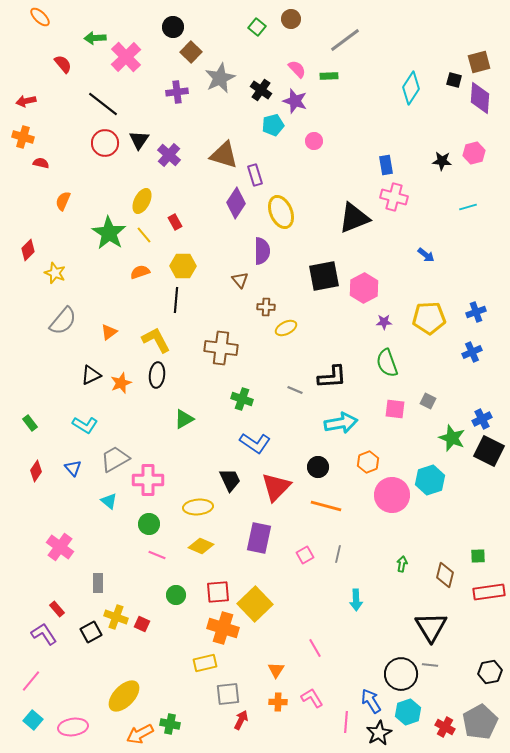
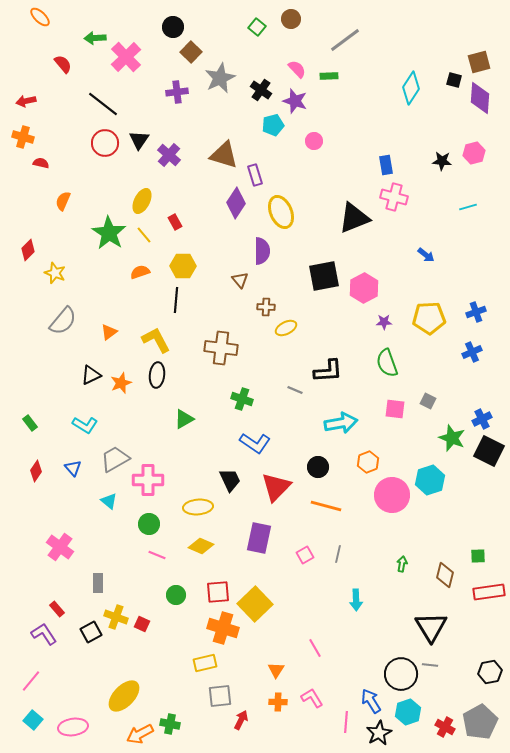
black L-shape at (332, 377): moved 4 px left, 6 px up
gray square at (228, 694): moved 8 px left, 2 px down
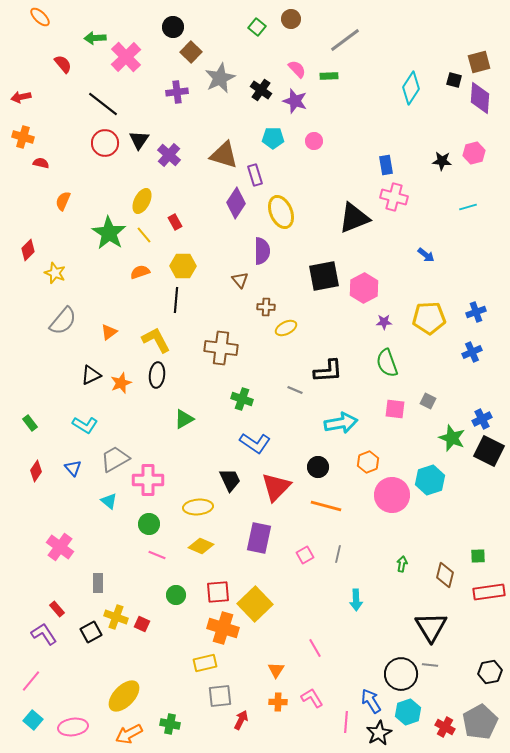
red arrow at (26, 101): moved 5 px left, 4 px up
cyan pentagon at (273, 125): moved 13 px down; rotated 15 degrees clockwise
orange arrow at (140, 734): moved 11 px left
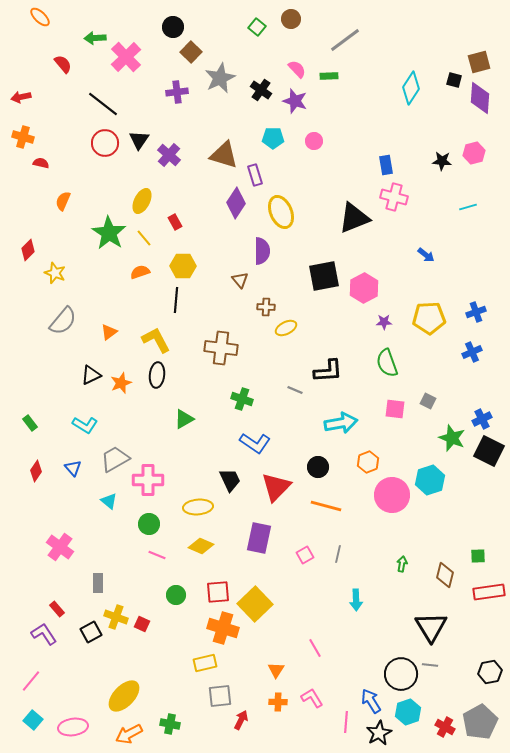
yellow line at (144, 235): moved 3 px down
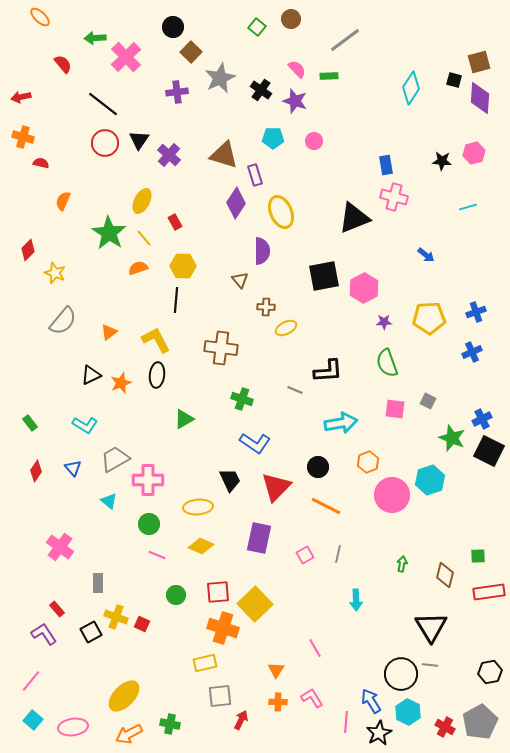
orange semicircle at (140, 272): moved 2 px left, 4 px up
orange line at (326, 506): rotated 12 degrees clockwise
cyan hexagon at (408, 712): rotated 15 degrees counterclockwise
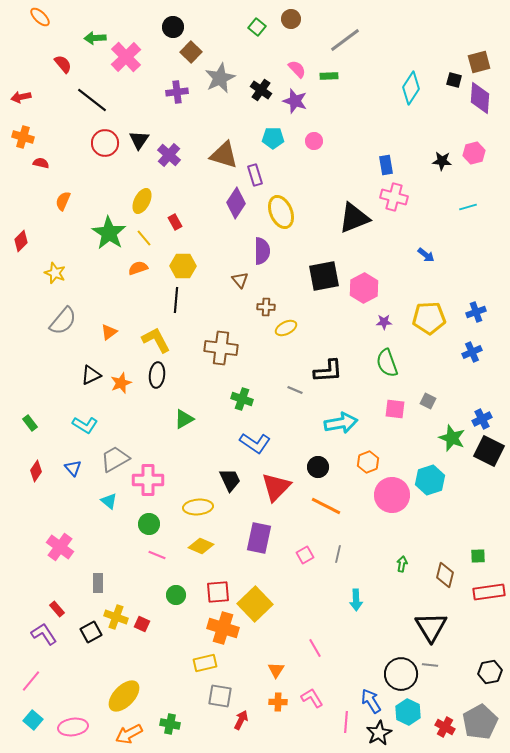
black line at (103, 104): moved 11 px left, 4 px up
red diamond at (28, 250): moved 7 px left, 9 px up
gray square at (220, 696): rotated 15 degrees clockwise
